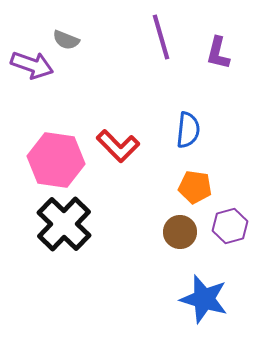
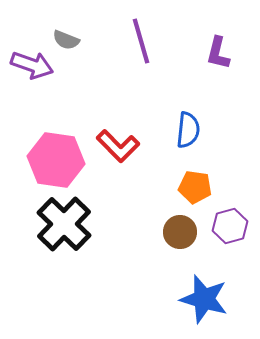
purple line: moved 20 px left, 4 px down
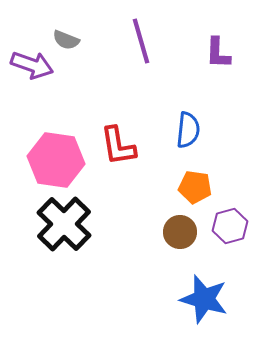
purple L-shape: rotated 12 degrees counterclockwise
red L-shape: rotated 36 degrees clockwise
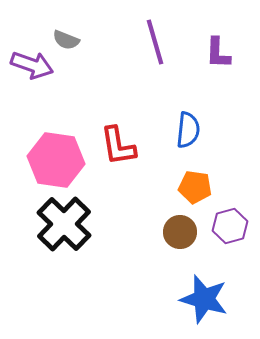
purple line: moved 14 px right, 1 px down
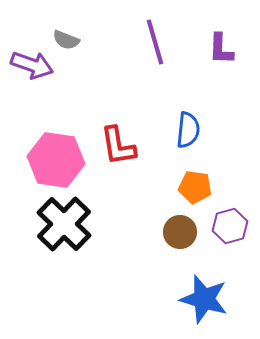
purple L-shape: moved 3 px right, 4 px up
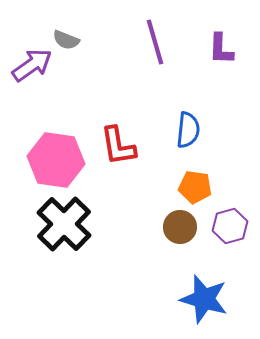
purple arrow: rotated 54 degrees counterclockwise
brown circle: moved 5 px up
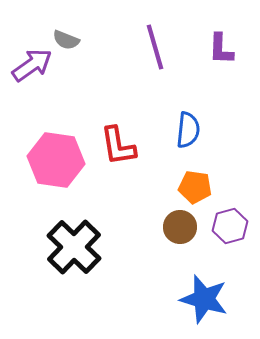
purple line: moved 5 px down
black cross: moved 10 px right, 23 px down
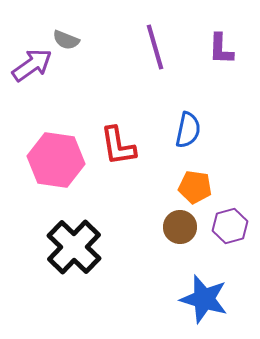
blue semicircle: rotated 6 degrees clockwise
